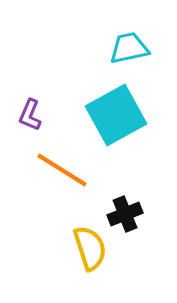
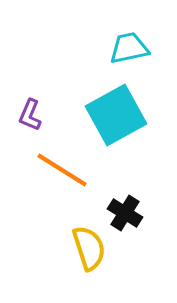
black cross: moved 1 px up; rotated 36 degrees counterclockwise
yellow semicircle: moved 1 px left
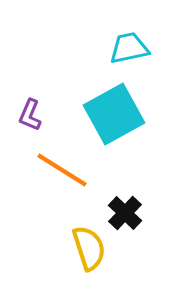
cyan square: moved 2 px left, 1 px up
black cross: rotated 12 degrees clockwise
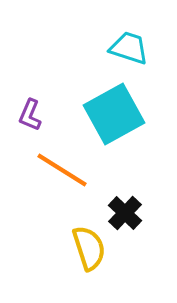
cyan trapezoid: rotated 30 degrees clockwise
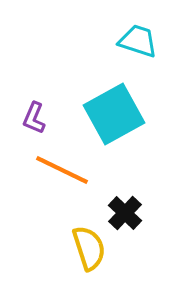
cyan trapezoid: moved 9 px right, 7 px up
purple L-shape: moved 4 px right, 3 px down
orange line: rotated 6 degrees counterclockwise
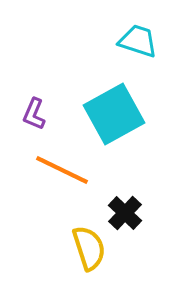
purple L-shape: moved 4 px up
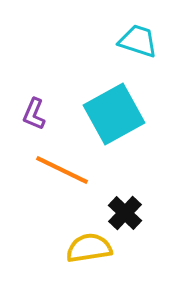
yellow semicircle: rotated 81 degrees counterclockwise
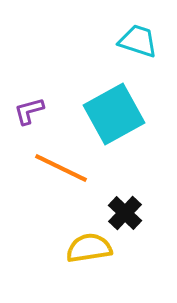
purple L-shape: moved 5 px left, 3 px up; rotated 52 degrees clockwise
orange line: moved 1 px left, 2 px up
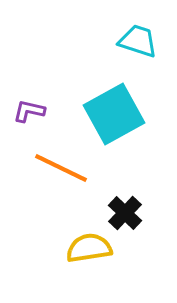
purple L-shape: rotated 28 degrees clockwise
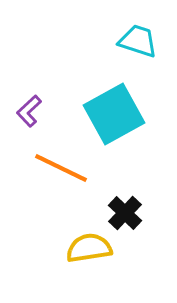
purple L-shape: rotated 56 degrees counterclockwise
